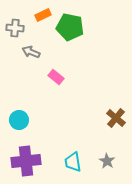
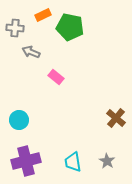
purple cross: rotated 8 degrees counterclockwise
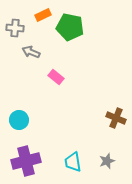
brown cross: rotated 18 degrees counterclockwise
gray star: rotated 21 degrees clockwise
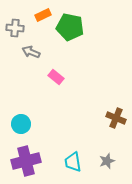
cyan circle: moved 2 px right, 4 px down
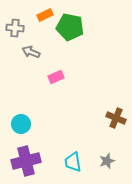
orange rectangle: moved 2 px right
pink rectangle: rotated 63 degrees counterclockwise
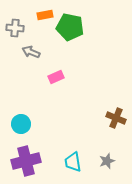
orange rectangle: rotated 14 degrees clockwise
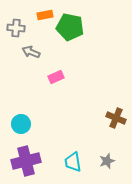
gray cross: moved 1 px right
